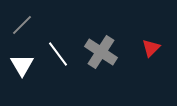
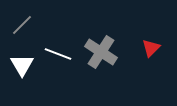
white line: rotated 32 degrees counterclockwise
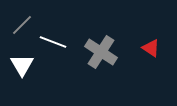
red triangle: rotated 42 degrees counterclockwise
white line: moved 5 px left, 12 px up
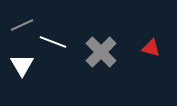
gray line: rotated 20 degrees clockwise
red triangle: rotated 18 degrees counterclockwise
gray cross: rotated 12 degrees clockwise
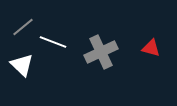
gray line: moved 1 px right, 2 px down; rotated 15 degrees counterclockwise
gray cross: rotated 20 degrees clockwise
white triangle: rotated 15 degrees counterclockwise
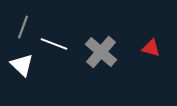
gray line: rotated 30 degrees counterclockwise
white line: moved 1 px right, 2 px down
gray cross: rotated 24 degrees counterclockwise
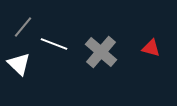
gray line: rotated 20 degrees clockwise
white triangle: moved 3 px left, 1 px up
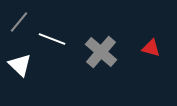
gray line: moved 4 px left, 5 px up
white line: moved 2 px left, 5 px up
white triangle: moved 1 px right, 1 px down
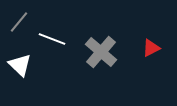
red triangle: rotated 42 degrees counterclockwise
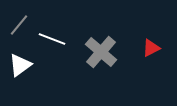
gray line: moved 3 px down
white triangle: rotated 40 degrees clockwise
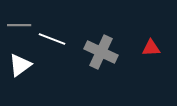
gray line: rotated 50 degrees clockwise
red triangle: rotated 24 degrees clockwise
gray cross: rotated 16 degrees counterclockwise
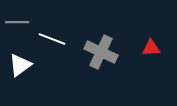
gray line: moved 2 px left, 3 px up
